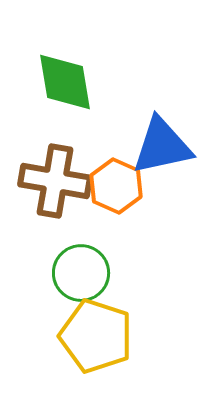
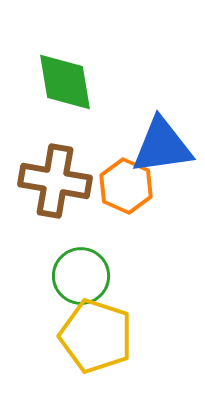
blue triangle: rotated 4 degrees clockwise
orange hexagon: moved 10 px right
green circle: moved 3 px down
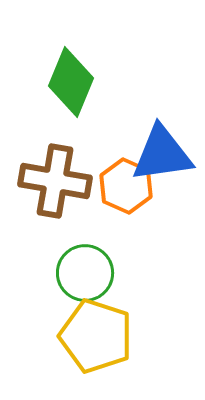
green diamond: moved 6 px right; rotated 32 degrees clockwise
blue triangle: moved 8 px down
green circle: moved 4 px right, 3 px up
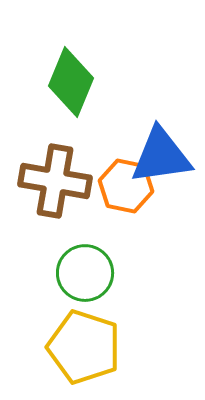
blue triangle: moved 1 px left, 2 px down
orange hexagon: rotated 12 degrees counterclockwise
yellow pentagon: moved 12 px left, 11 px down
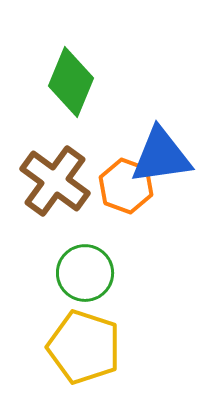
brown cross: rotated 26 degrees clockwise
orange hexagon: rotated 8 degrees clockwise
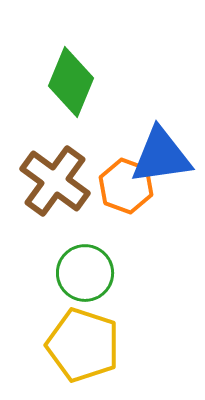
yellow pentagon: moved 1 px left, 2 px up
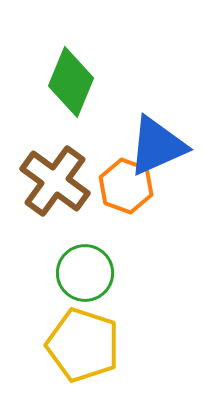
blue triangle: moved 4 px left, 10 px up; rotated 16 degrees counterclockwise
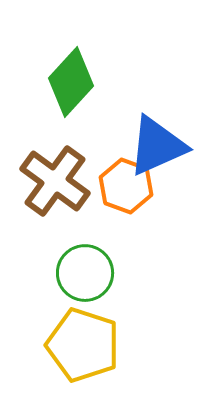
green diamond: rotated 20 degrees clockwise
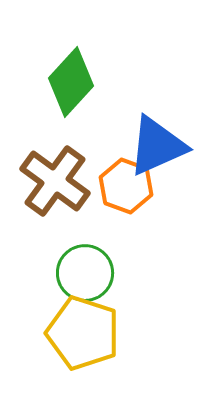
yellow pentagon: moved 12 px up
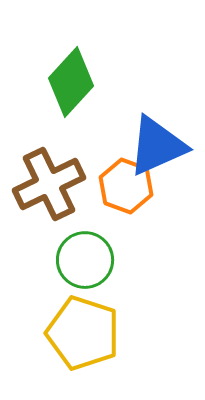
brown cross: moved 6 px left, 3 px down; rotated 28 degrees clockwise
green circle: moved 13 px up
